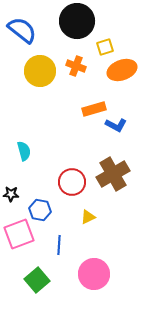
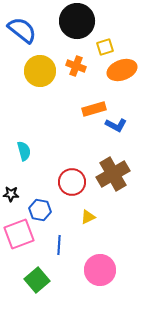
pink circle: moved 6 px right, 4 px up
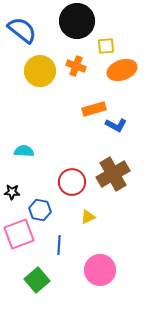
yellow square: moved 1 px right, 1 px up; rotated 12 degrees clockwise
cyan semicircle: rotated 72 degrees counterclockwise
black star: moved 1 px right, 2 px up
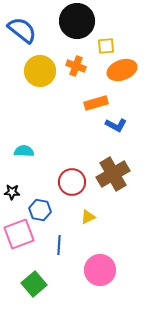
orange rectangle: moved 2 px right, 6 px up
green square: moved 3 px left, 4 px down
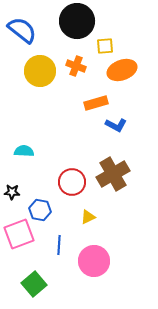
yellow square: moved 1 px left
pink circle: moved 6 px left, 9 px up
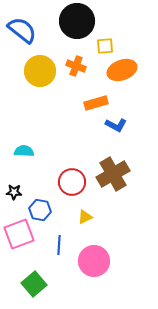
black star: moved 2 px right
yellow triangle: moved 3 px left
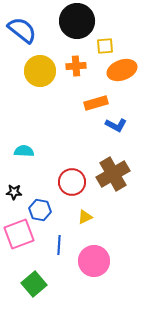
orange cross: rotated 24 degrees counterclockwise
